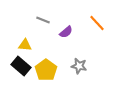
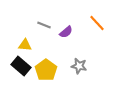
gray line: moved 1 px right, 5 px down
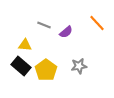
gray star: rotated 21 degrees counterclockwise
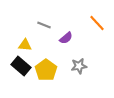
purple semicircle: moved 6 px down
